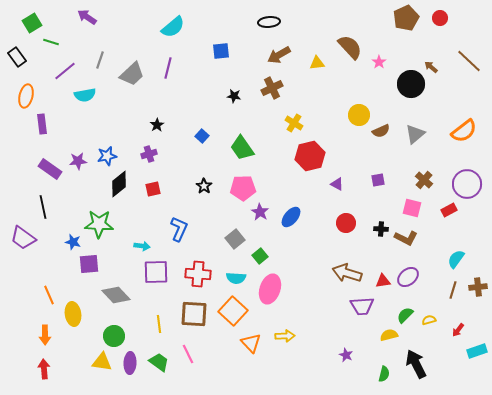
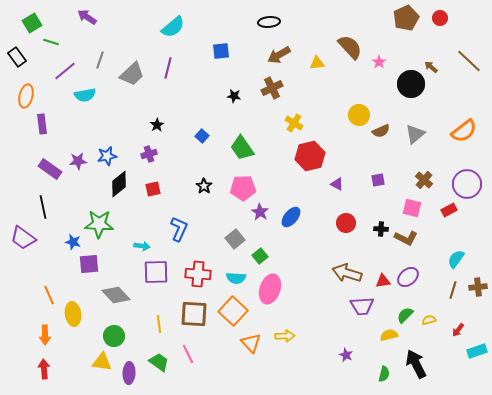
purple ellipse at (130, 363): moved 1 px left, 10 px down
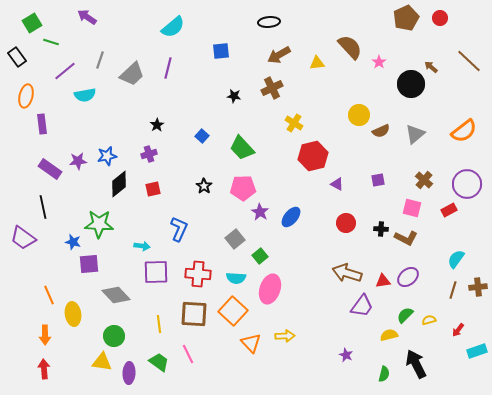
green trapezoid at (242, 148): rotated 8 degrees counterclockwise
red hexagon at (310, 156): moved 3 px right
purple trapezoid at (362, 306): rotated 50 degrees counterclockwise
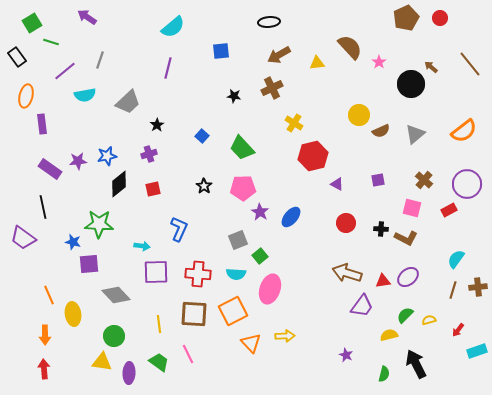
brown line at (469, 61): moved 1 px right, 3 px down; rotated 8 degrees clockwise
gray trapezoid at (132, 74): moved 4 px left, 28 px down
gray square at (235, 239): moved 3 px right, 1 px down; rotated 18 degrees clockwise
cyan semicircle at (236, 278): moved 4 px up
orange square at (233, 311): rotated 20 degrees clockwise
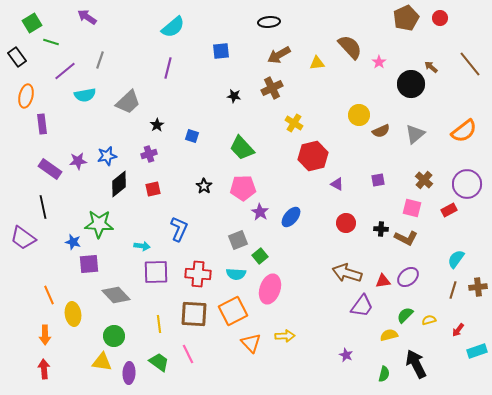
blue square at (202, 136): moved 10 px left; rotated 24 degrees counterclockwise
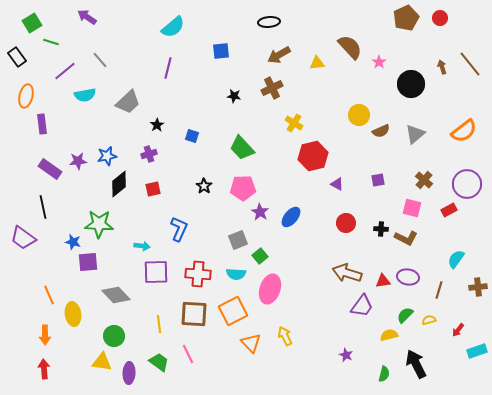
gray line at (100, 60): rotated 60 degrees counterclockwise
brown arrow at (431, 67): moved 11 px right; rotated 32 degrees clockwise
purple square at (89, 264): moved 1 px left, 2 px up
purple ellipse at (408, 277): rotated 50 degrees clockwise
brown line at (453, 290): moved 14 px left
yellow arrow at (285, 336): rotated 114 degrees counterclockwise
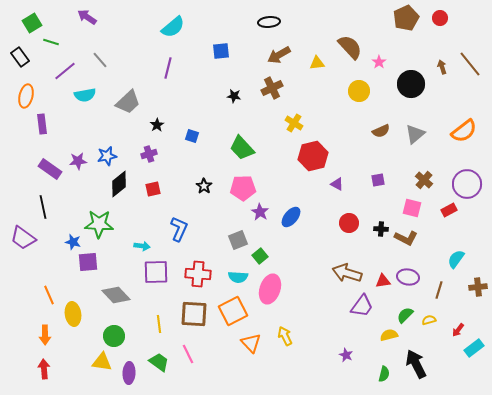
black rectangle at (17, 57): moved 3 px right
yellow circle at (359, 115): moved 24 px up
red circle at (346, 223): moved 3 px right
cyan semicircle at (236, 274): moved 2 px right, 3 px down
cyan rectangle at (477, 351): moved 3 px left, 3 px up; rotated 18 degrees counterclockwise
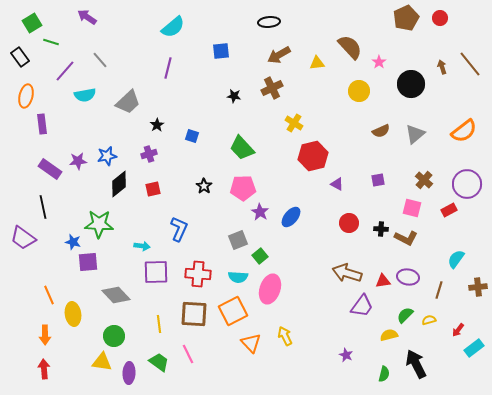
purple line at (65, 71): rotated 10 degrees counterclockwise
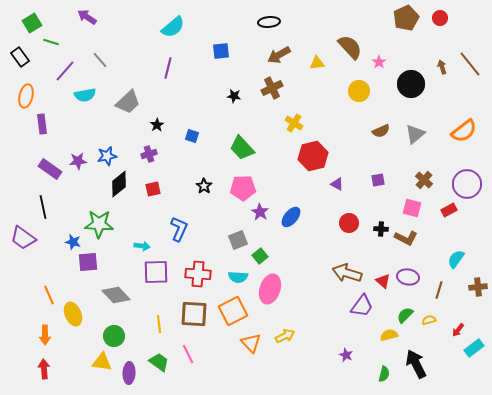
red triangle at (383, 281): rotated 49 degrees clockwise
yellow ellipse at (73, 314): rotated 15 degrees counterclockwise
yellow arrow at (285, 336): rotated 90 degrees clockwise
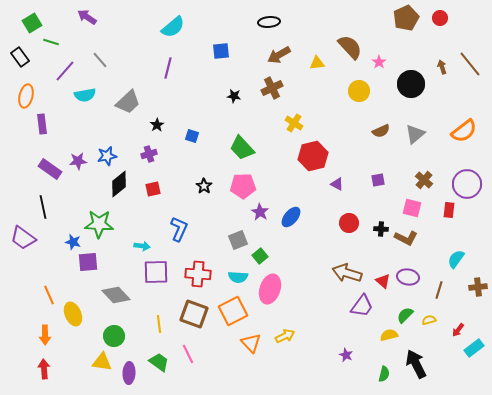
pink pentagon at (243, 188): moved 2 px up
red rectangle at (449, 210): rotated 56 degrees counterclockwise
brown square at (194, 314): rotated 16 degrees clockwise
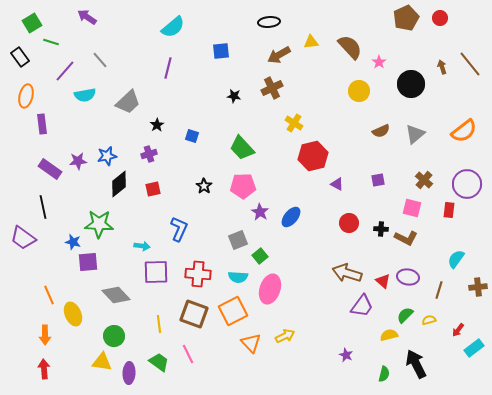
yellow triangle at (317, 63): moved 6 px left, 21 px up
